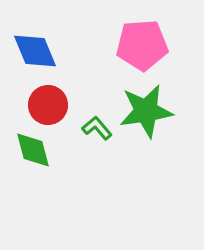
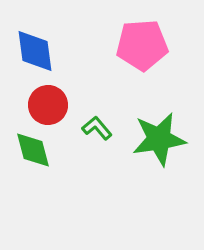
blue diamond: rotated 15 degrees clockwise
green star: moved 13 px right, 28 px down
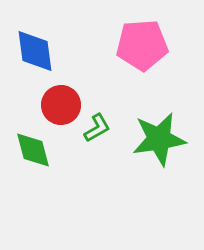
red circle: moved 13 px right
green L-shape: rotated 100 degrees clockwise
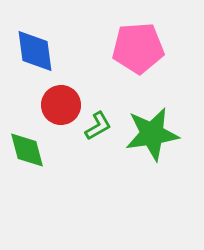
pink pentagon: moved 4 px left, 3 px down
green L-shape: moved 1 px right, 2 px up
green star: moved 7 px left, 5 px up
green diamond: moved 6 px left
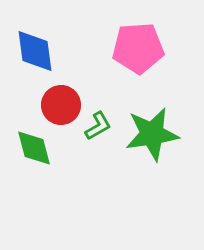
green diamond: moved 7 px right, 2 px up
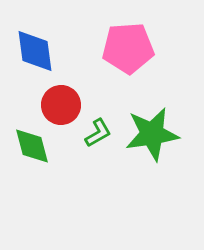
pink pentagon: moved 10 px left
green L-shape: moved 7 px down
green diamond: moved 2 px left, 2 px up
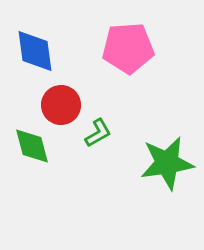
green star: moved 15 px right, 29 px down
